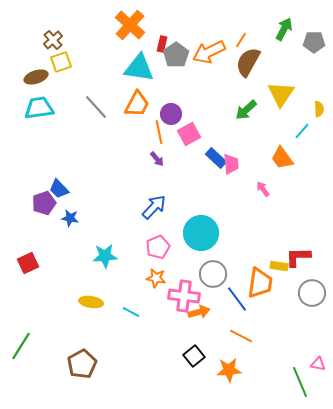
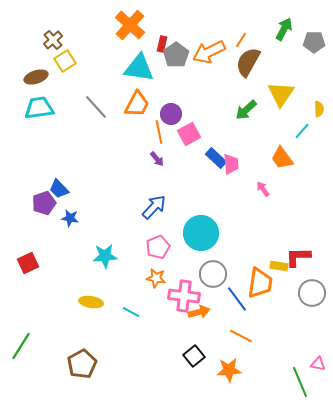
yellow square at (61, 62): moved 4 px right, 1 px up; rotated 15 degrees counterclockwise
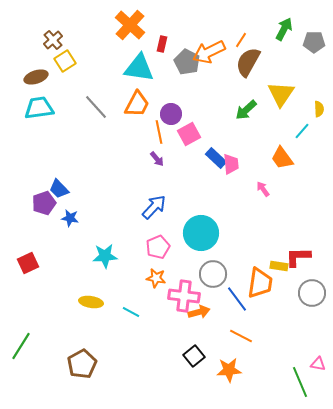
gray pentagon at (176, 55): moved 11 px right, 7 px down; rotated 10 degrees counterclockwise
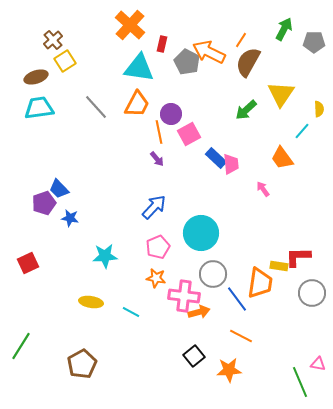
orange arrow at (209, 52): rotated 52 degrees clockwise
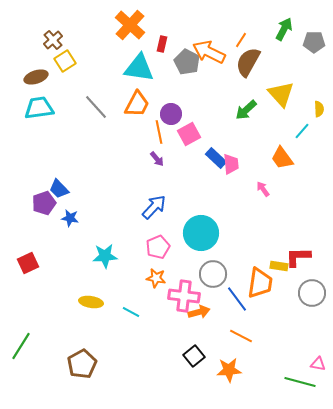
yellow triangle at (281, 94): rotated 16 degrees counterclockwise
green line at (300, 382): rotated 52 degrees counterclockwise
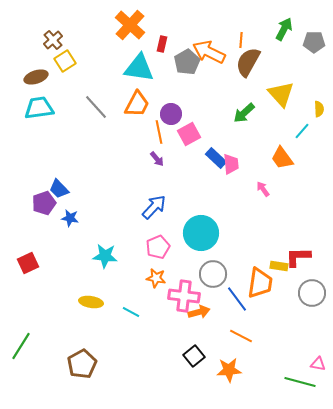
orange line at (241, 40): rotated 28 degrees counterclockwise
gray pentagon at (187, 62): rotated 15 degrees clockwise
green arrow at (246, 110): moved 2 px left, 3 px down
cyan star at (105, 256): rotated 10 degrees clockwise
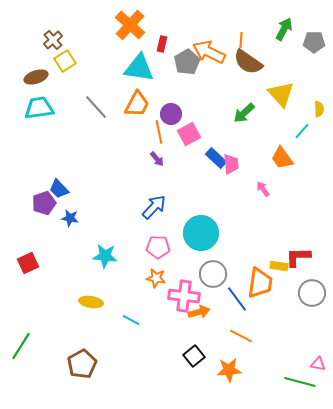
brown semicircle at (248, 62): rotated 84 degrees counterclockwise
pink pentagon at (158, 247): rotated 25 degrees clockwise
cyan line at (131, 312): moved 8 px down
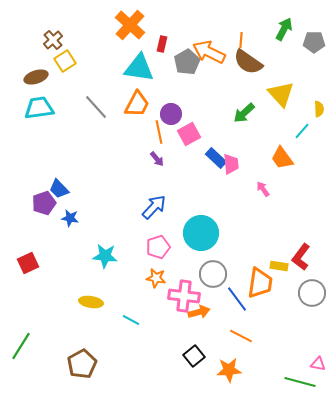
pink pentagon at (158, 247): rotated 20 degrees counterclockwise
red L-shape at (298, 257): moved 3 px right; rotated 52 degrees counterclockwise
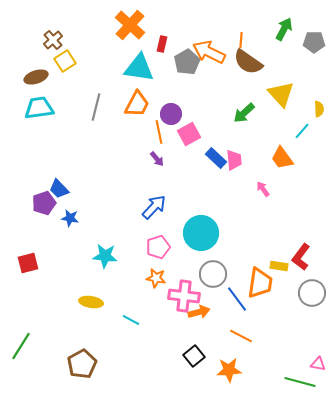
gray line at (96, 107): rotated 56 degrees clockwise
pink trapezoid at (231, 164): moved 3 px right, 4 px up
red square at (28, 263): rotated 10 degrees clockwise
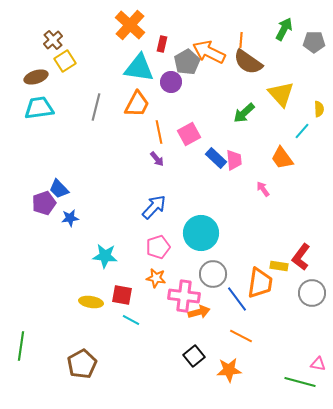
purple circle at (171, 114): moved 32 px up
blue star at (70, 218): rotated 18 degrees counterclockwise
red square at (28, 263): moved 94 px right, 32 px down; rotated 25 degrees clockwise
green line at (21, 346): rotated 24 degrees counterclockwise
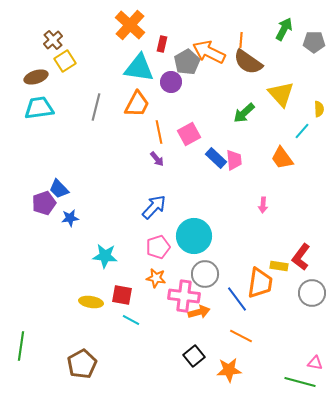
pink arrow at (263, 189): moved 16 px down; rotated 140 degrees counterclockwise
cyan circle at (201, 233): moved 7 px left, 3 px down
gray circle at (213, 274): moved 8 px left
pink triangle at (318, 364): moved 3 px left, 1 px up
